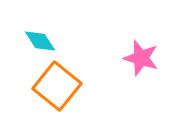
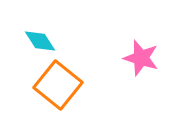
orange square: moved 1 px right, 1 px up
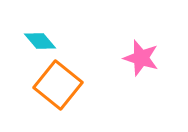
cyan diamond: rotated 8 degrees counterclockwise
